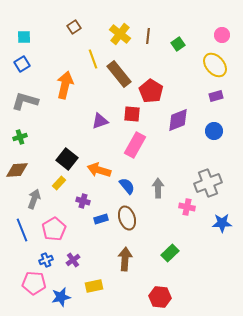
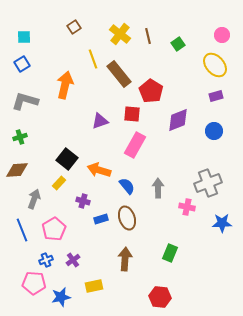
brown line at (148, 36): rotated 21 degrees counterclockwise
green rectangle at (170, 253): rotated 24 degrees counterclockwise
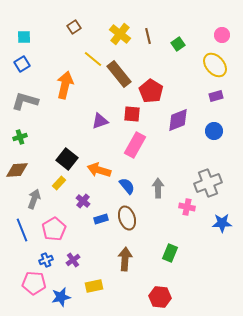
yellow line at (93, 59): rotated 30 degrees counterclockwise
purple cross at (83, 201): rotated 24 degrees clockwise
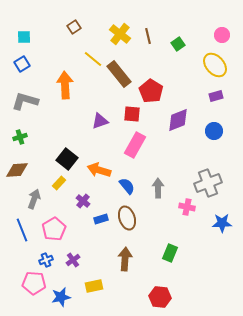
orange arrow at (65, 85): rotated 16 degrees counterclockwise
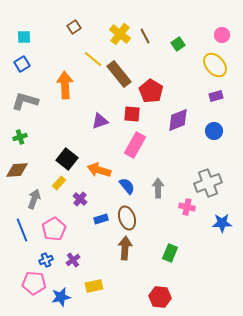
brown line at (148, 36): moved 3 px left; rotated 14 degrees counterclockwise
purple cross at (83, 201): moved 3 px left, 2 px up
brown arrow at (125, 259): moved 11 px up
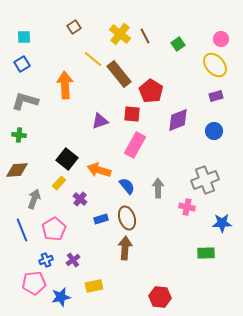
pink circle at (222, 35): moved 1 px left, 4 px down
green cross at (20, 137): moved 1 px left, 2 px up; rotated 24 degrees clockwise
gray cross at (208, 183): moved 3 px left, 3 px up
green rectangle at (170, 253): moved 36 px right; rotated 66 degrees clockwise
pink pentagon at (34, 283): rotated 10 degrees counterclockwise
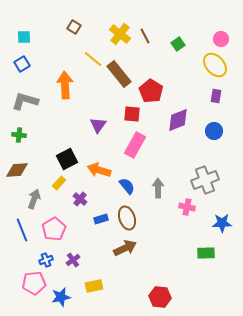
brown square at (74, 27): rotated 24 degrees counterclockwise
purple rectangle at (216, 96): rotated 64 degrees counterclockwise
purple triangle at (100, 121): moved 2 px left, 4 px down; rotated 36 degrees counterclockwise
black square at (67, 159): rotated 25 degrees clockwise
brown arrow at (125, 248): rotated 60 degrees clockwise
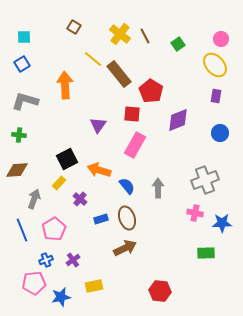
blue circle at (214, 131): moved 6 px right, 2 px down
pink cross at (187, 207): moved 8 px right, 6 px down
red hexagon at (160, 297): moved 6 px up
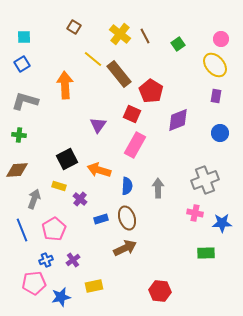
red square at (132, 114): rotated 18 degrees clockwise
yellow rectangle at (59, 183): moved 3 px down; rotated 64 degrees clockwise
blue semicircle at (127, 186): rotated 42 degrees clockwise
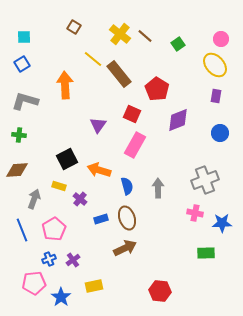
brown line at (145, 36): rotated 21 degrees counterclockwise
red pentagon at (151, 91): moved 6 px right, 2 px up
blue semicircle at (127, 186): rotated 18 degrees counterclockwise
blue cross at (46, 260): moved 3 px right, 1 px up
blue star at (61, 297): rotated 24 degrees counterclockwise
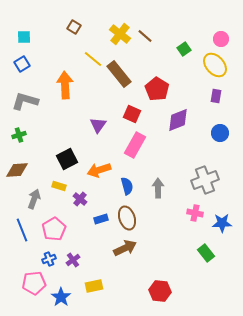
green square at (178, 44): moved 6 px right, 5 px down
green cross at (19, 135): rotated 24 degrees counterclockwise
orange arrow at (99, 170): rotated 35 degrees counterclockwise
green rectangle at (206, 253): rotated 54 degrees clockwise
